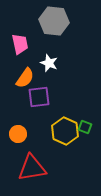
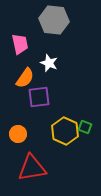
gray hexagon: moved 1 px up
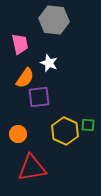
green square: moved 3 px right, 2 px up; rotated 16 degrees counterclockwise
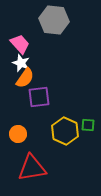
pink trapezoid: rotated 30 degrees counterclockwise
white star: moved 28 px left
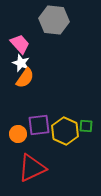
purple square: moved 28 px down
green square: moved 2 px left, 1 px down
red triangle: rotated 16 degrees counterclockwise
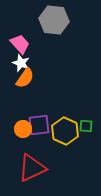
orange circle: moved 5 px right, 5 px up
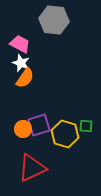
pink trapezoid: rotated 20 degrees counterclockwise
purple square: rotated 10 degrees counterclockwise
yellow hexagon: moved 3 px down; rotated 8 degrees counterclockwise
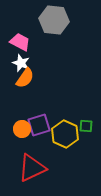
pink trapezoid: moved 2 px up
orange circle: moved 1 px left
yellow hexagon: rotated 8 degrees clockwise
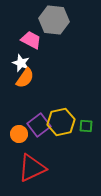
pink trapezoid: moved 11 px right, 2 px up
purple square: rotated 20 degrees counterclockwise
orange circle: moved 3 px left, 5 px down
yellow hexagon: moved 4 px left, 12 px up; rotated 24 degrees clockwise
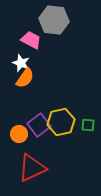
green square: moved 2 px right, 1 px up
